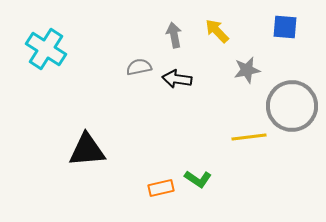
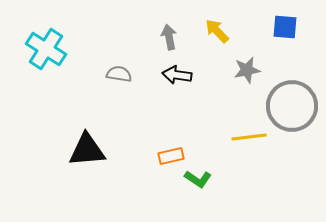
gray arrow: moved 5 px left, 2 px down
gray semicircle: moved 20 px left, 7 px down; rotated 20 degrees clockwise
black arrow: moved 4 px up
orange rectangle: moved 10 px right, 32 px up
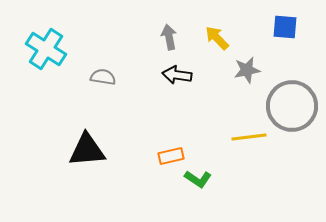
yellow arrow: moved 7 px down
gray semicircle: moved 16 px left, 3 px down
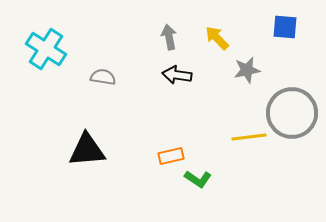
gray circle: moved 7 px down
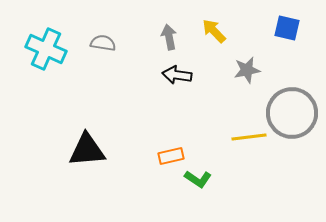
blue square: moved 2 px right, 1 px down; rotated 8 degrees clockwise
yellow arrow: moved 3 px left, 7 px up
cyan cross: rotated 9 degrees counterclockwise
gray semicircle: moved 34 px up
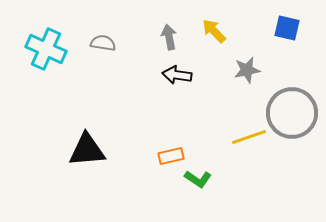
yellow line: rotated 12 degrees counterclockwise
